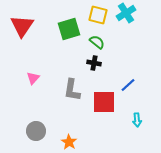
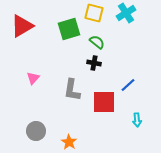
yellow square: moved 4 px left, 2 px up
red triangle: rotated 25 degrees clockwise
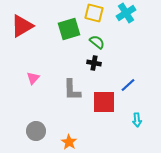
gray L-shape: rotated 10 degrees counterclockwise
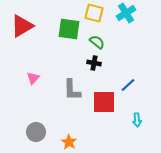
green square: rotated 25 degrees clockwise
gray circle: moved 1 px down
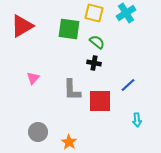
red square: moved 4 px left, 1 px up
gray circle: moved 2 px right
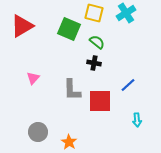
green square: rotated 15 degrees clockwise
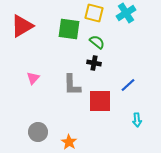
green square: rotated 15 degrees counterclockwise
gray L-shape: moved 5 px up
